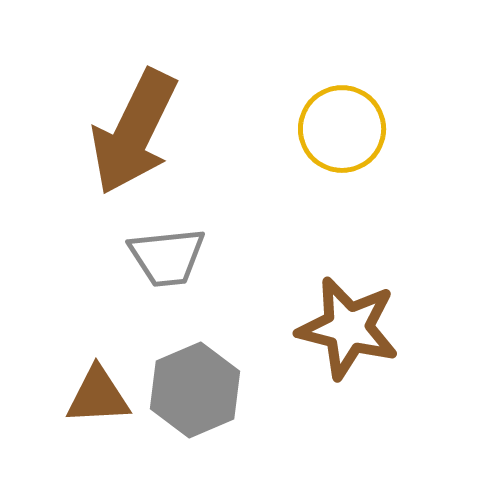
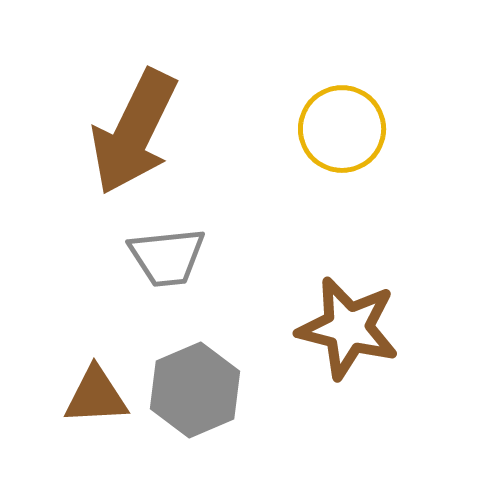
brown triangle: moved 2 px left
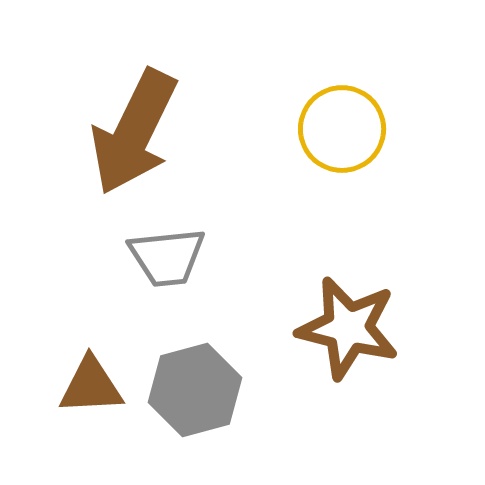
gray hexagon: rotated 8 degrees clockwise
brown triangle: moved 5 px left, 10 px up
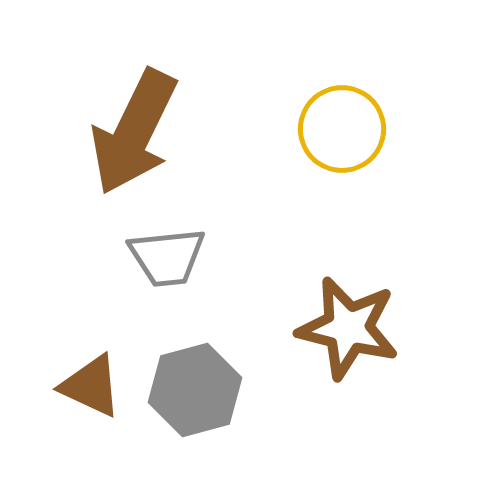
brown triangle: rotated 28 degrees clockwise
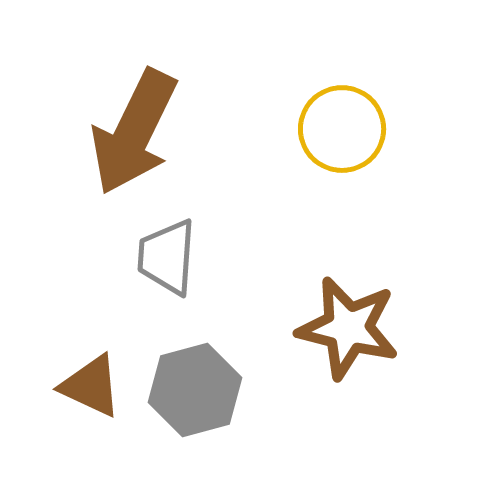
gray trapezoid: rotated 100 degrees clockwise
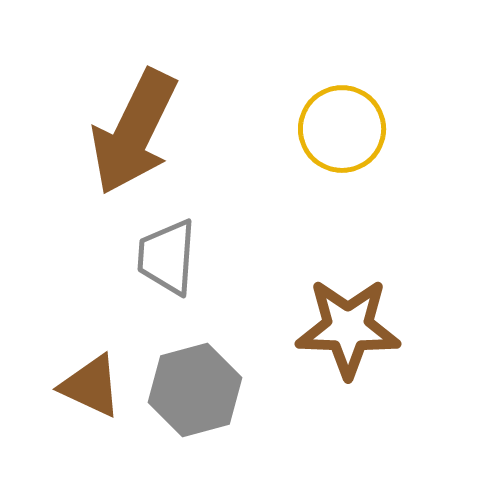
brown star: rotated 12 degrees counterclockwise
